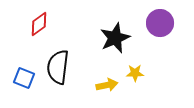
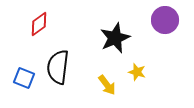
purple circle: moved 5 px right, 3 px up
yellow star: moved 2 px right, 1 px up; rotated 18 degrees clockwise
yellow arrow: rotated 65 degrees clockwise
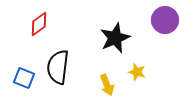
yellow arrow: rotated 15 degrees clockwise
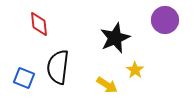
red diamond: rotated 60 degrees counterclockwise
yellow star: moved 2 px left, 2 px up; rotated 18 degrees clockwise
yellow arrow: rotated 35 degrees counterclockwise
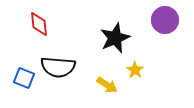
black semicircle: rotated 92 degrees counterclockwise
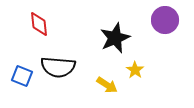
blue square: moved 2 px left, 2 px up
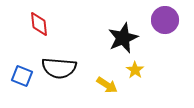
black star: moved 8 px right
black semicircle: moved 1 px right, 1 px down
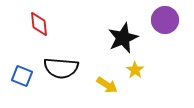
black semicircle: moved 2 px right
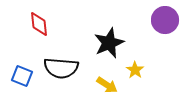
black star: moved 14 px left, 5 px down
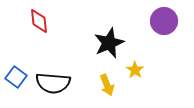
purple circle: moved 1 px left, 1 px down
red diamond: moved 3 px up
black semicircle: moved 8 px left, 15 px down
blue square: moved 6 px left, 1 px down; rotated 15 degrees clockwise
yellow arrow: rotated 35 degrees clockwise
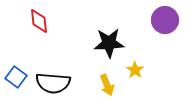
purple circle: moved 1 px right, 1 px up
black star: rotated 20 degrees clockwise
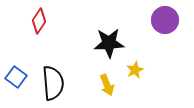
red diamond: rotated 40 degrees clockwise
yellow star: rotated 12 degrees clockwise
black semicircle: rotated 100 degrees counterclockwise
